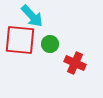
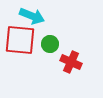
cyan arrow: rotated 25 degrees counterclockwise
red cross: moved 4 px left, 1 px up
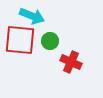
green circle: moved 3 px up
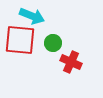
green circle: moved 3 px right, 2 px down
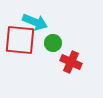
cyan arrow: moved 3 px right, 6 px down
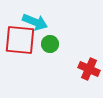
green circle: moved 3 px left, 1 px down
red cross: moved 18 px right, 7 px down
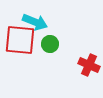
red cross: moved 4 px up
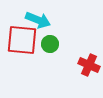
cyan arrow: moved 3 px right, 2 px up
red square: moved 2 px right
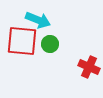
red square: moved 1 px down
red cross: moved 2 px down
